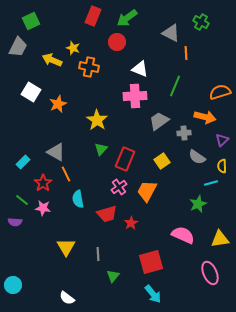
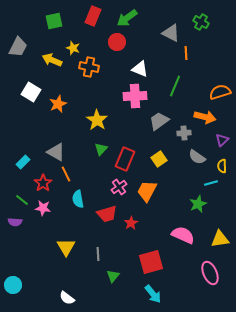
green square at (31, 21): moved 23 px right; rotated 12 degrees clockwise
yellow square at (162, 161): moved 3 px left, 2 px up
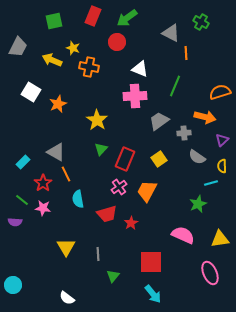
red square at (151, 262): rotated 15 degrees clockwise
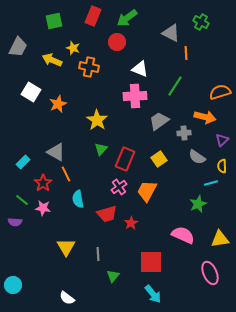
green line at (175, 86): rotated 10 degrees clockwise
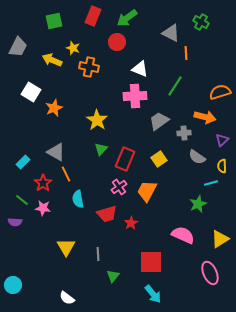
orange star at (58, 104): moved 4 px left, 4 px down
yellow triangle at (220, 239): rotated 24 degrees counterclockwise
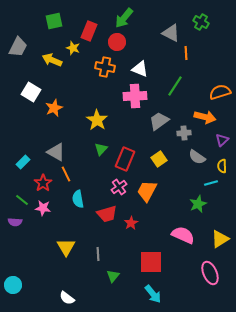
red rectangle at (93, 16): moved 4 px left, 15 px down
green arrow at (127, 18): moved 3 px left; rotated 15 degrees counterclockwise
orange cross at (89, 67): moved 16 px right
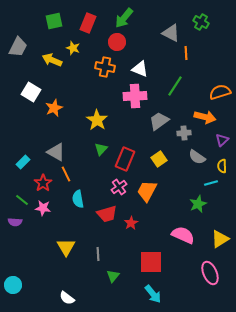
red rectangle at (89, 31): moved 1 px left, 8 px up
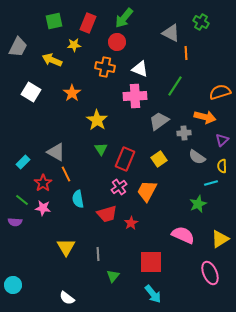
yellow star at (73, 48): moved 1 px right, 3 px up; rotated 24 degrees counterclockwise
orange star at (54, 108): moved 18 px right, 15 px up; rotated 12 degrees counterclockwise
green triangle at (101, 149): rotated 16 degrees counterclockwise
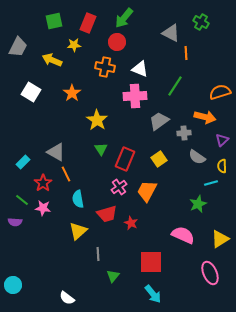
red star at (131, 223): rotated 16 degrees counterclockwise
yellow triangle at (66, 247): moved 12 px right, 16 px up; rotated 18 degrees clockwise
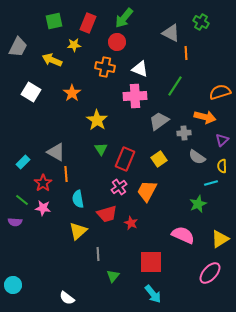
orange line at (66, 174): rotated 21 degrees clockwise
pink ellipse at (210, 273): rotated 65 degrees clockwise
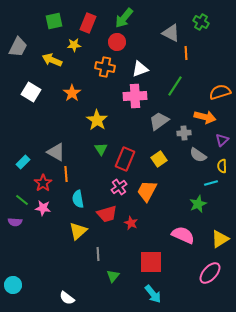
white triangle at (140, 69): rotated 42 degrees counterclockwise
gray semicircle at (197, 157): moved 1 px right, 2 px up
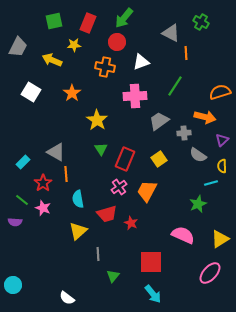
white triangle at (140, 69): moved 1 px right, 7 px up
pink star at (43, 208): rotated 14 degrees clockwise
